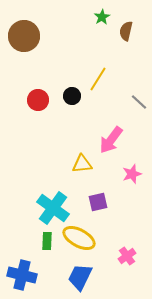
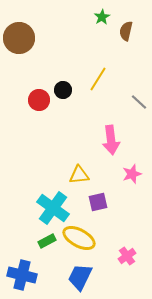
brown circle: moved 5 px left, 2 px down
black circle: moved 9 px left, 6 px up
red circle: moved 1 px right
pink arrow: rotated 44 degrees counterclockwise
yellow triangle: moved 3 px left, 11 px down
green rectangle: rotated 60 degrees clockwise
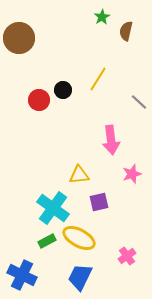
purple square: moved 1 px right
blue cross: rotated 12 degrees clockwise
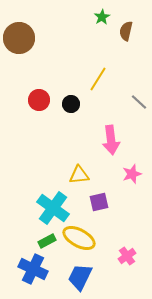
black circle: moved 8 px right, 14 px down
blue cross: moved 11 px right, 6 px up
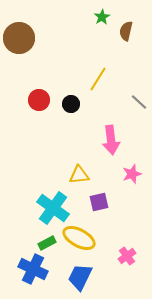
green rectangle: moved 2 px down
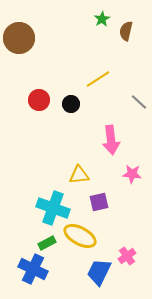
green star: moved 2 px down
yellow line: rotated 25 degrees clockwise
pink star: rotated 24 degrees clockwise
cyan cross: rotated 16 degrees counterclockwise
yellow ellipse: moved 1 px right, 2 px up
blue trapezoid: moved 19 px right, 5 px up
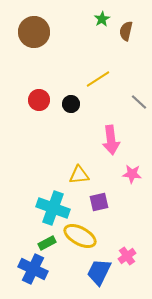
brown circle: moved 15 px right, 6 px up
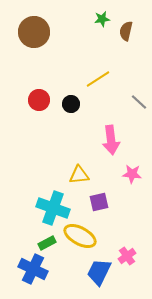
green star: rotated 21 degrees clockwise
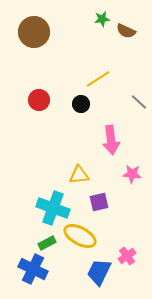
brown semicircle: rotated 78 degrees counterclockwise
black circle: moved 10 px right
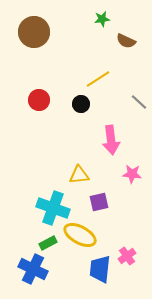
brown semicircle: moved 10 px down
yellow ellipse: moved 1 px up
green rectangle: moved 1 px right
blue trapezoid: moved 1 px right, 3 px up; rotated 20 degrees counterclockwise
